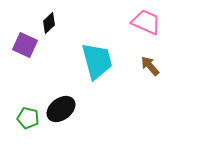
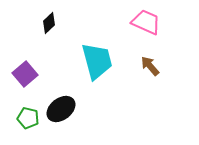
purple square: moved 29 px down; rotated 25 degrees clockwise
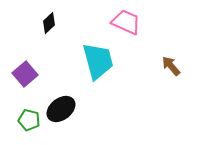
pink trapezoid: moved 20 px left
cyan trapezoid: moved 1 px right
brown arrow: moved 21 px right
green pentagon: moved 1 px right, 2 px down
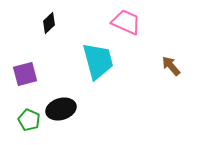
purple square: rotated 25 degrees clockwise
black ellipse: rotated 20 degrees clockwise
green pentagon: rotated 10 degrees clockwise
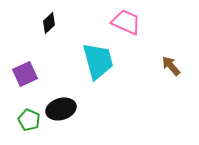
purple square: rotated 10 degrees counterclockwise
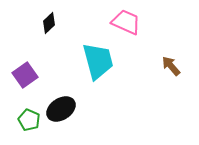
purple square: moved 1 px down; rotated 10 degrees counterclockwise
black ellipse: rotated 16 degrees counterclockwise
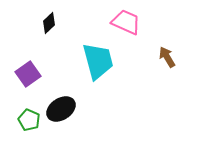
brown arrow: moved 4 px left, 9 px up; rotated 10 degrees clockwise
purple square: moved 3 px right, 1 px up
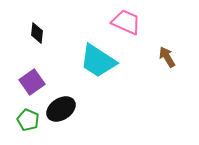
black diamond: moved 12 px left, 10 px down; rotated 40 degrees counterclockwise
cyan trapezoid: rotated 138 degrees clockwise
purple square: moved 4 px right, 8 px down
green pentagon: moved 1 px left
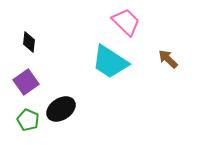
pink trapezoid: rotated 20 degrees clockwise
black diamond: moved 8 px left, 9 px down
brown arrow: moved 1 px right, 2 px down; rotated 15 degrees counterclockwise
cyan trapezoid: moved 12 px right, 1 px down
purple square: moved 6 px left
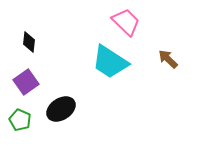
green pentagon: moved 8 px left
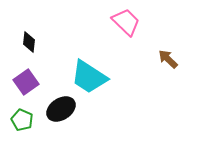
cyan trapezoid: moved 21 px left, 15 px down
green pentagon: moved 2 px right
